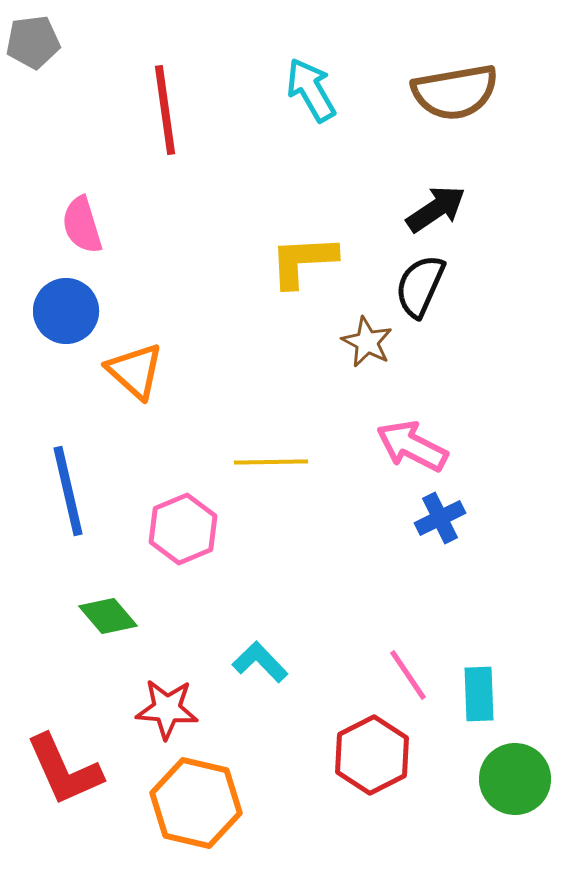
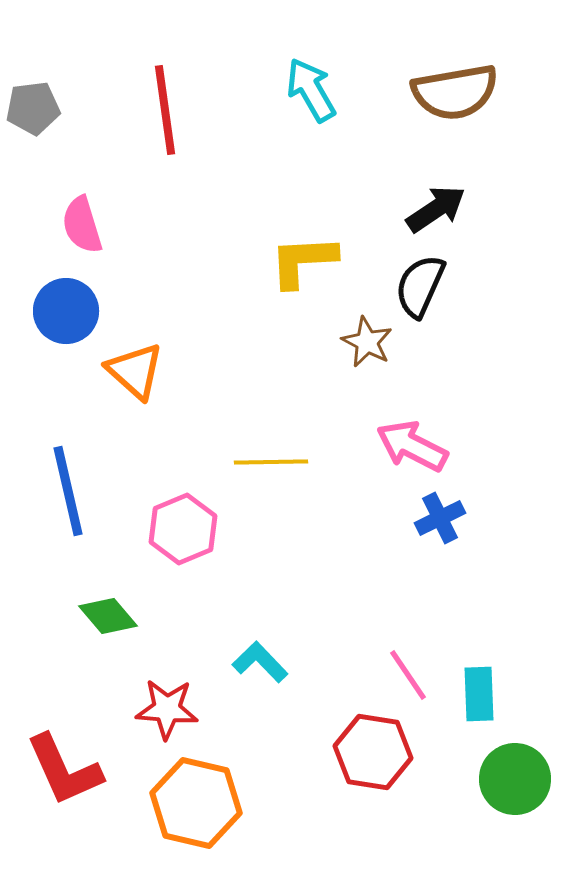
gray pentagon: moved 66 px down
red hexagon: moved 1 px right, 3 px up; rotated 24 degrees counterclockwise
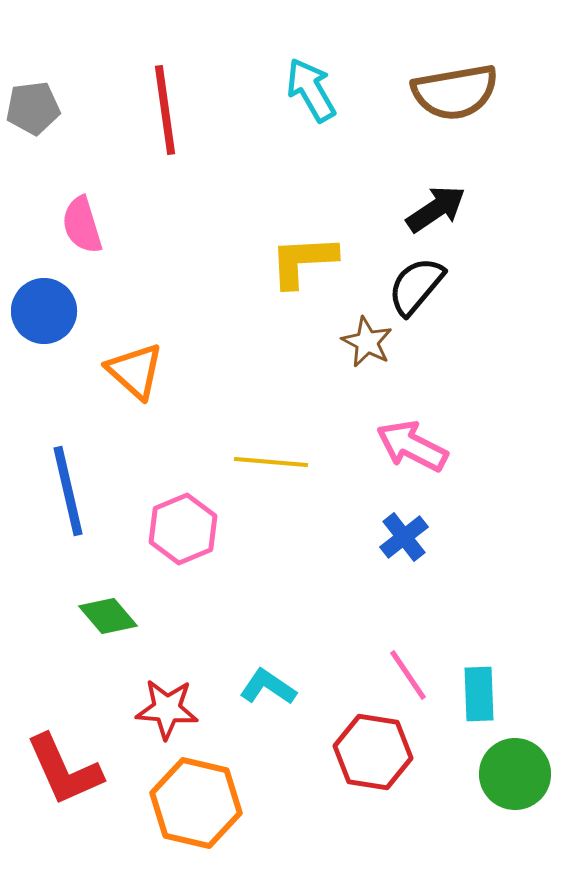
black semicircle: moved 4 px left; rotated 16 degrees clockwise
blue circle: moved 22 px left
yellow line: rotated 6 degrees clockwise
blue cross: moved 36 px left, 19 px down; rotated 12 degrees counterclockwise
cyan L-shape: moved 8 px right, 25 px down; rotated 12 degrees counterclockwise
green circle: moved 5 px up
